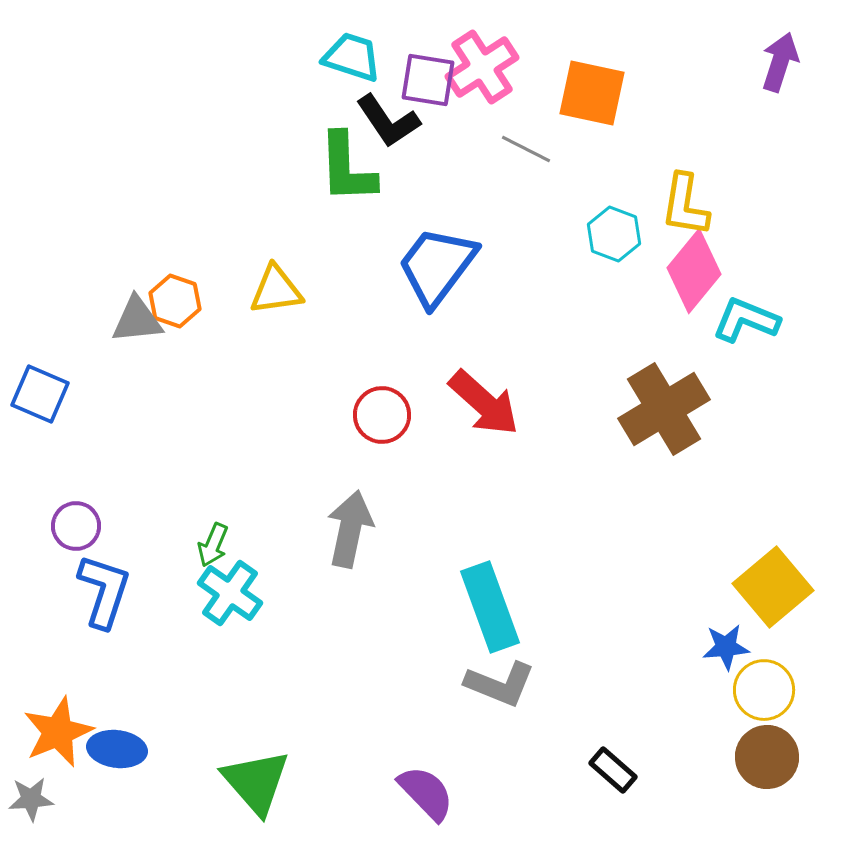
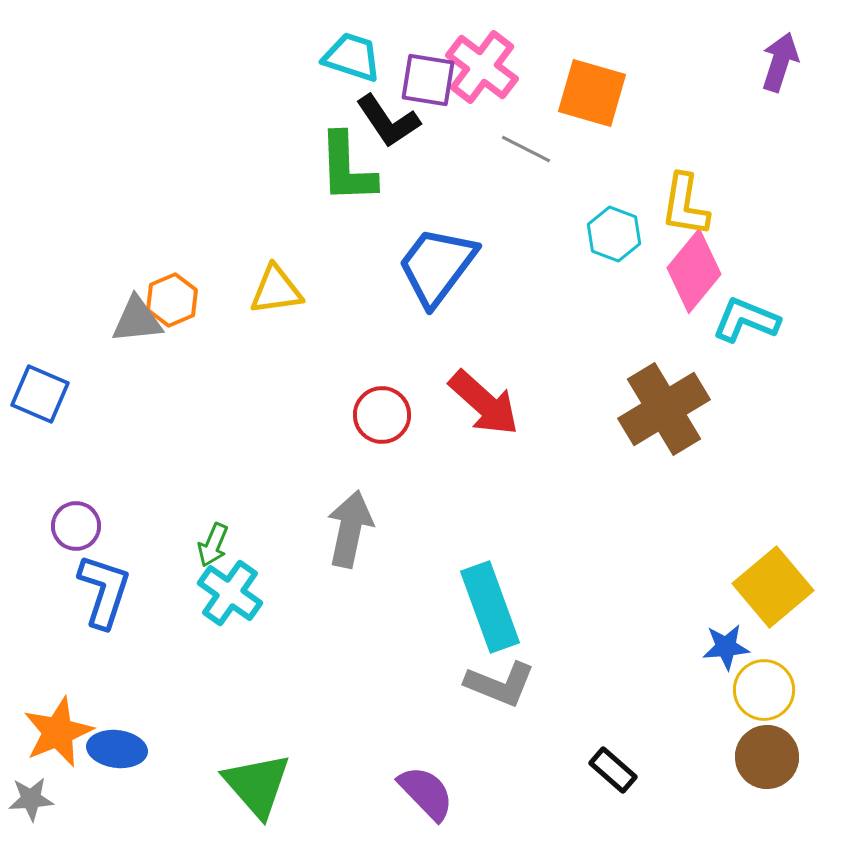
pink cross: rotated 20 degrees counterclockwise
orange square: rotated 4 degrees clockwise
orange hexagon: moved 3 px left, 1 px up; rotated 18 degrees clockwise
green triangle: moved 1 px right, 3 px down
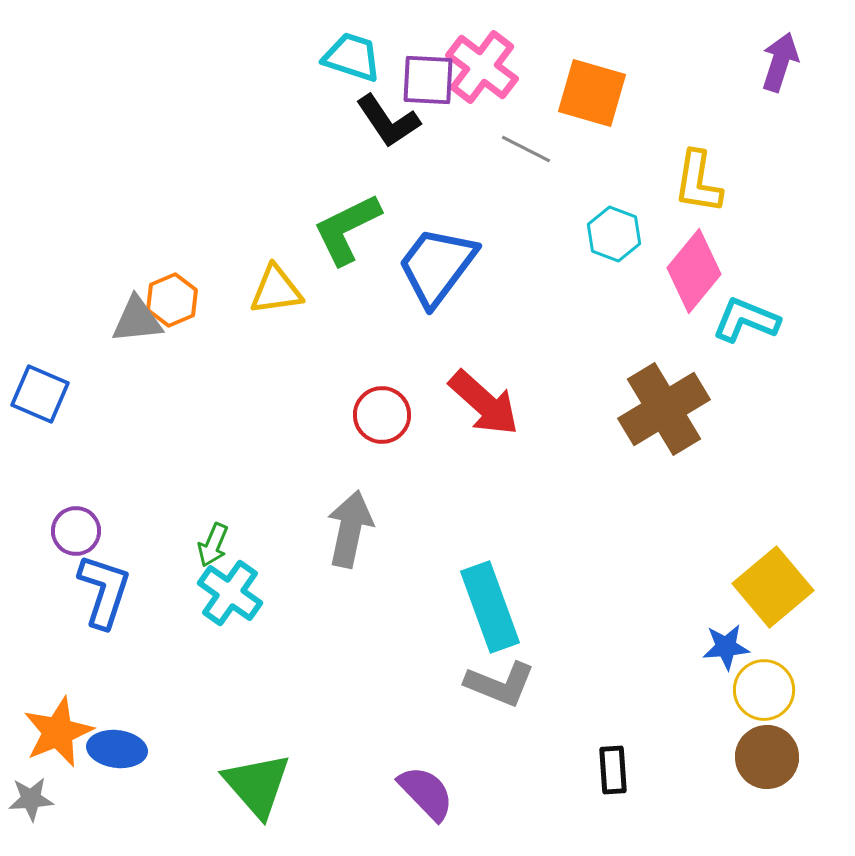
purple square: rotated 6 degrees counterclockwise
green L-shape: moved 61 px down; rotated 66 degrees clockwise
yellow L-shape: moved 13 px right, 23 px up
purple circle: moved 5 px down
black rectangle: rotated 45 degrees clockwise
